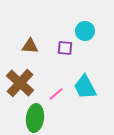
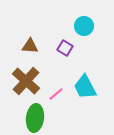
cyan circle: moved 1 px left, 5 px up
purple square: rotated 28 degrees clockwise
brown cross: moved 6 px right, 2 px up
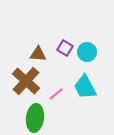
cyan circle: moved 3 px right, 26 px down
brown triangle: moved 8 px right, 8 px down
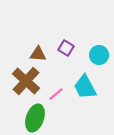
purple square: moved 1 px right
cyan circle: moved 12 px right, 3 px down
green ellipse: rotated 12 degrees clockwise
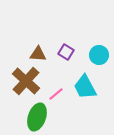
purple square: moved 4 px down
green ellipse: moved 2 px right, 1 px up
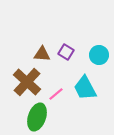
brown triangle: moved 4 px right
brown cross: moved 1 px right, 1 px down
cyan trapezoid: moved 1 px down
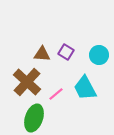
green ellipse: moved 3 px left, 1 px down
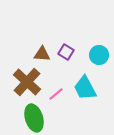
green ellipse: rotated 36 degrees counterclockwise
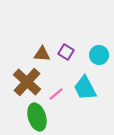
green ellipse: moved 3 px right, 1 px up
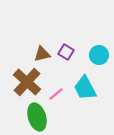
brown triangle: rotated 18 degrees counterclockwise
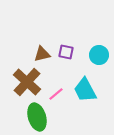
purple square: rotated 21 degrees counterclockwise
cyan trapezoid: moved 2 px down
